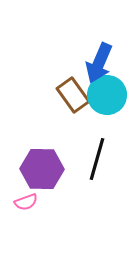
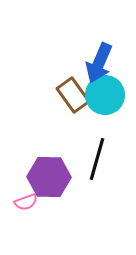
cyan circle: moved 2 px left
purple hexagon: moved 7 px right, 8 px down
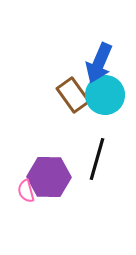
pink semicircle: moved 11 px up; rotated 95 degrees clockwise
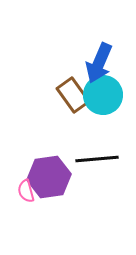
cyan circle: moved 2 px left
black line: rotated 69 degrees clockwise
purple hexagon: rotated 9 degrees counterclockwise
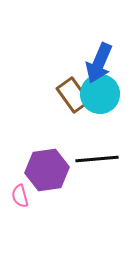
cyan circle: moved 3 px left, 1 px up
purple hexagon: moved 2 px left, 7 px up
pink semicircle: moved 6 px left, 5 px down
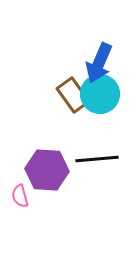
purple hexagon: rotated 12 degrees clockwise
